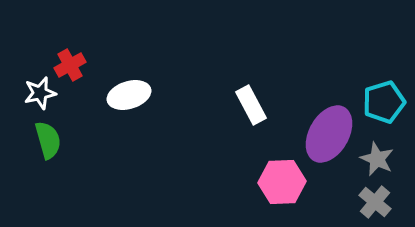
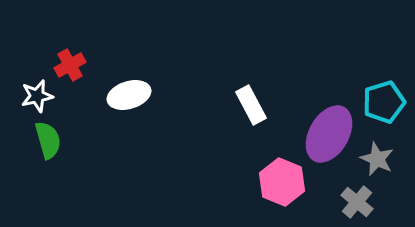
white star: moved 3 px left, 3 px down
pink hexagon: rotated 24 degrees clockwise
gray cross: moved 18 px left
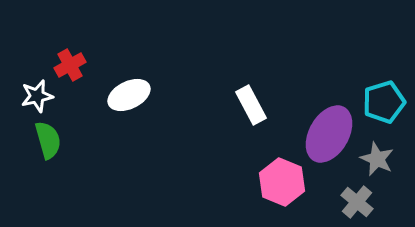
white ellipse: rotated 9 degrees counterclockwise
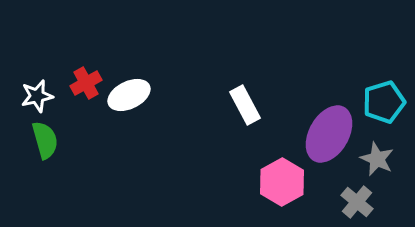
red cross: moved 16 px right, 18 px down
white rectangle: moved 6 px left
green semicircle: moved 3 px left
pink hexagon: rotated 9 degrees clockwise
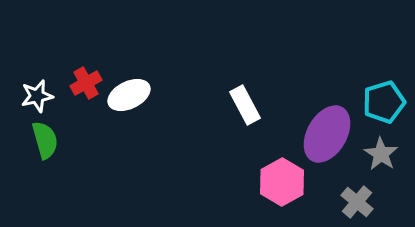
purple ellipse: moved 2 px left
gray star: moved 4 px right, 5 px up; rotated 8 degrees clockwise
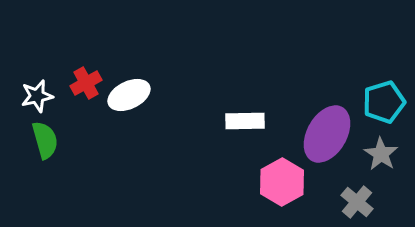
white rectangle: moved 16 px down; rotated 63 degrees counterclockwise
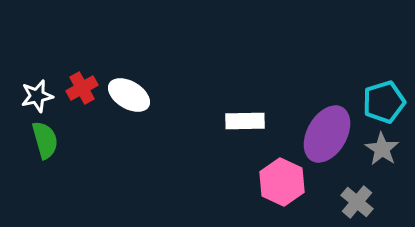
red cross: moved 4 px left, 5 px down
white ellipse: rotated 57 degrees clockwise
gray star: moved 1 px right, 5 px up
pink hexagon: rotated 6 degrees counterclockwise
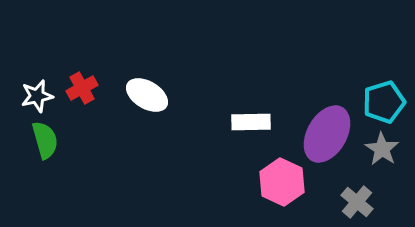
white ellipse: moved 18 px right
white rectangle: moved 6 px right, 1 px down
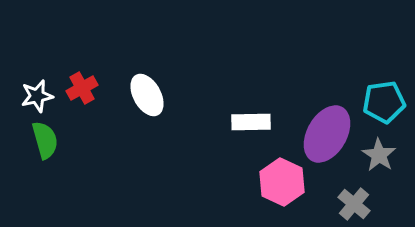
white ellipse: rotated 30 degrees clockwise
cyan pentagon: rotated 9 degrees clockwise
gray star: moved 3 px left, 6 px down
gray cross: moved 3 px left, 2 px down
